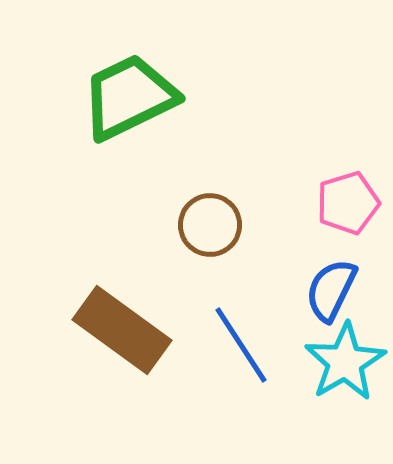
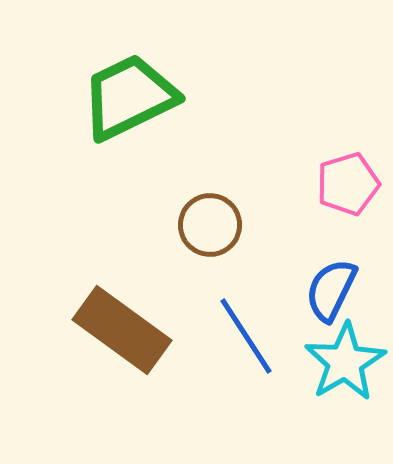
pink pentagon: moved 19 px up
blue line: moved 5 px right, 9 px up
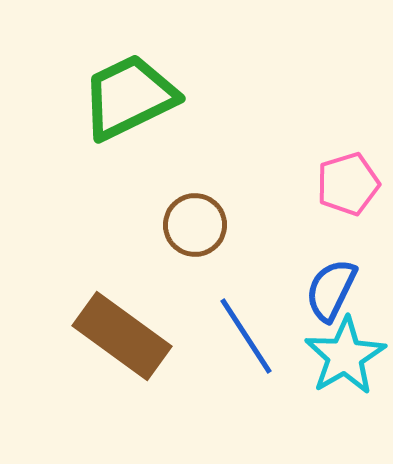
brown circle: moved 15 px left
brown rectangle: moved 6 px down
cyan star: moved 6 px up
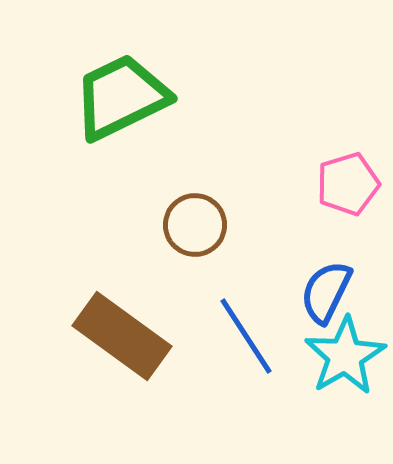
green trapezoid: moved 8 px left
blue semicircle: moved 5 px left, 2 px down
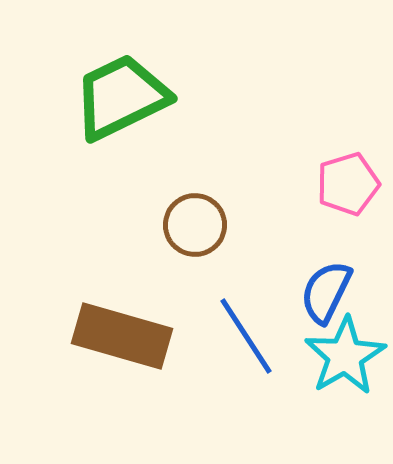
brown rectangle: rotated 20 degrees counterclockwise
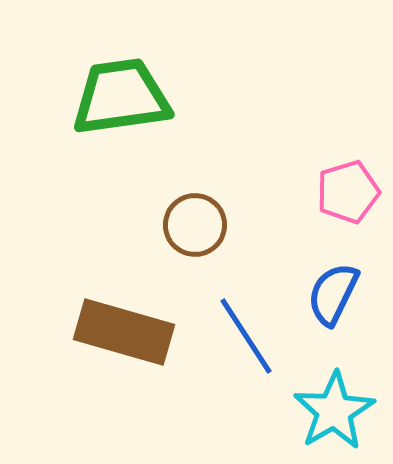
green trapezoid: rotated 18 degrees clockwise
pink pentagon: moved 8 px down
blue semicircle: moved 7 px right, 2 px down
brown rectangle: moved 2 px right, 4 px up
cyan star: moved 11 px left, 55 px down
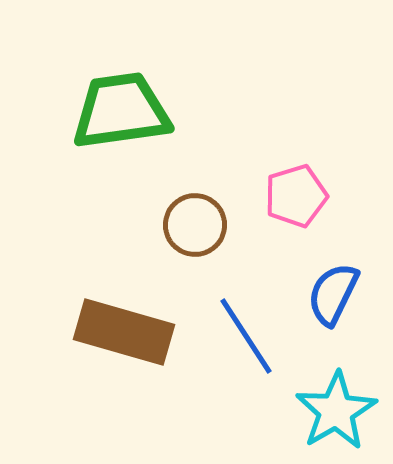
green trapezoid: moved 14 px down
pink pentagon: moved 52 px left, 4 px down
cyan star: moved 2 px right
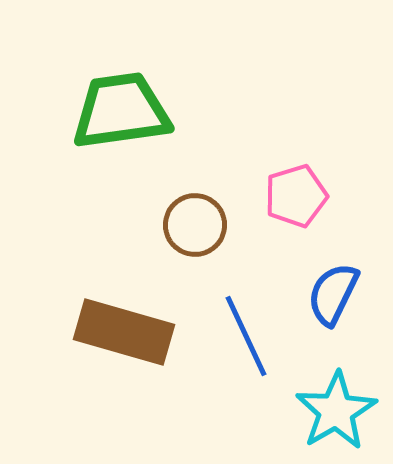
blue line: rotated 8 degrees clockwise
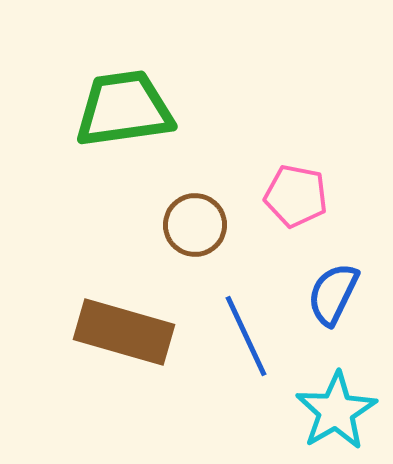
green trapezoid: moved 3 px right, 2 px up
pink pentagon: rotated 28 degrees clockwise
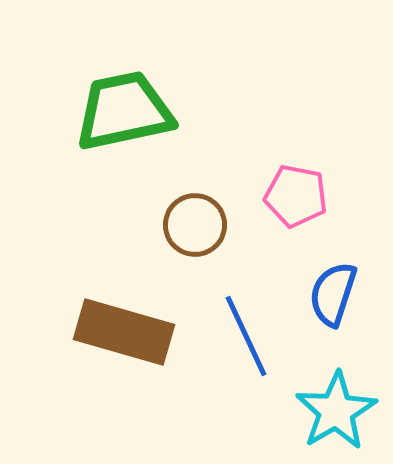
green trapezoid: moved 2 px down; rotated 4 degrees counterclockwise
blue semicircle: rotated 8 degrees counterclockwise
